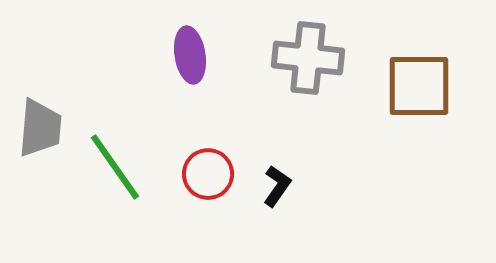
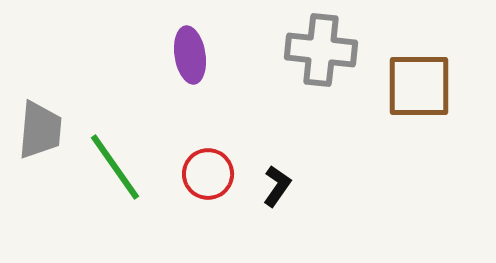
gray cross: moved 13 px right, 8 px up
gray trapezoid: moved 2 px down
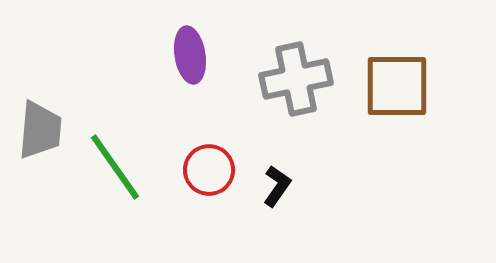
gray cross: moved 25 px left, 29 px down; rotated 18 degrees counterclockwise
brown square: moved 22 px left
red circle: moved 1 px right, 4 px up
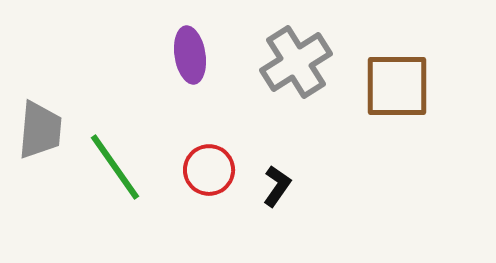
gray cross: moved 17 px up; rotated 20 degrees counterclockwise
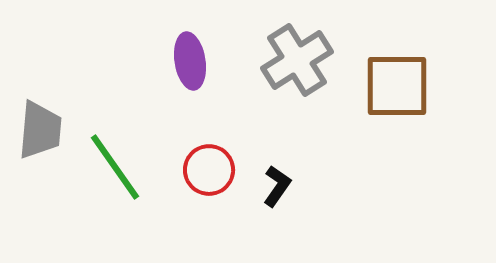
purple ellipse: moved 6 px down
gray cross: moved 1 px right, 2 px up
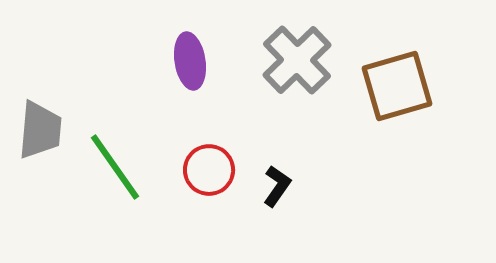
gray cross: rotated 12 degrees counterclockwise
brown square: rotated 16 degrees counterclockwise
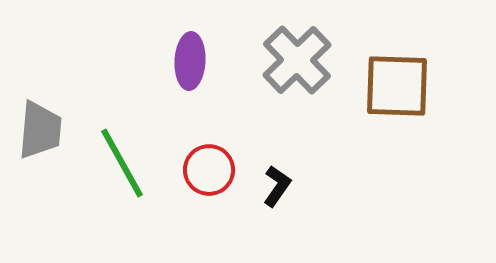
purple ellipse: rotated 12 degrees clockwise
brown square: rotated 18 degrees clockwise
green line: moved 7 px right, 4 px up; rotated 6 degrees clockwise
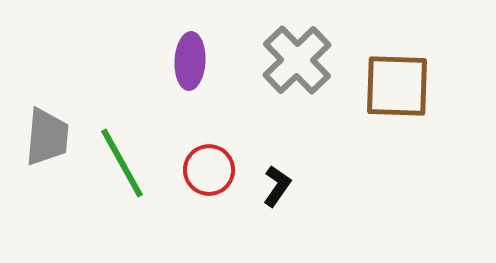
gray trapezoid: moved 7 px right, 7 px down
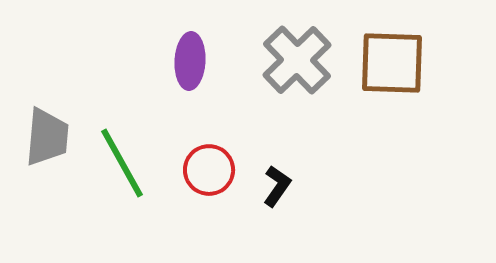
brown square: moved 5 px left, 23 px up
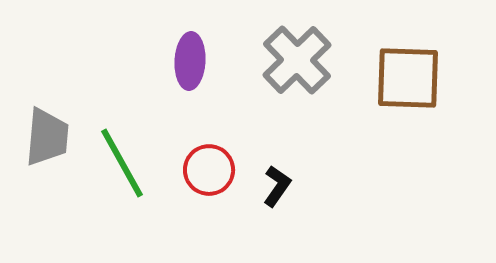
brown square: moved 16 px right, 15 px down
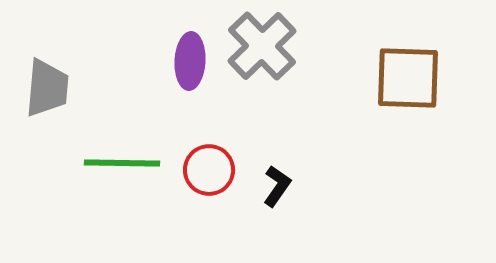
gray cross: moved 35 px left, 14 px up
gray trapezoid: moved 49 px up
green line: rotated 60 degrees counterclockwise
